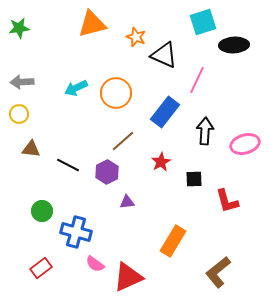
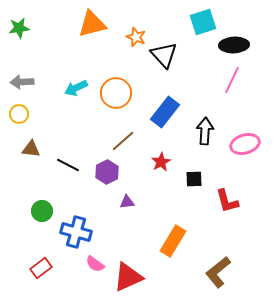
black triangle: rotated 24 degrees clockwise
pink line: moved 35 px right
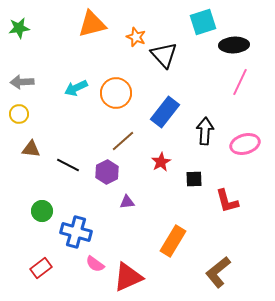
pink line: moved 8 px right, 2 px down
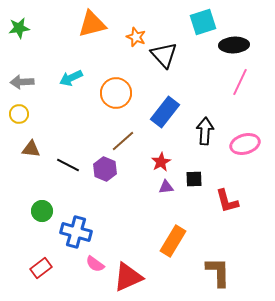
cyan arrow: moved 5 px left, 10 px up
purple hexagon: moved 2 px left, 3 px up; rotated 10 degrees counterclockwise
purple triangle: moved 39 px right, 15 px up
brown L-shape: rotated 128 degrees clockwise
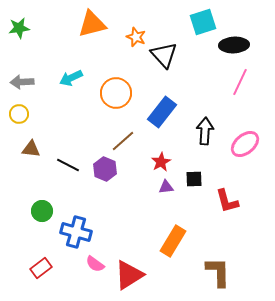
blue rectangle: moved 3 px left
pink ellipse: rotated 24 degrees counterclockwise
red triangle: moved 1 px right, 2 px up; rotated 8 degrees counterclockwise
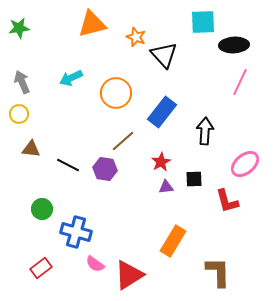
cyan square: rotated 16 degrees clockwise
gray arrow: rotated 70 degrees clockwise
pink ellipse: moved 20 px down
purple hexagon: rotated 15 degrees counterclockwise
green circle: moved 2 px up
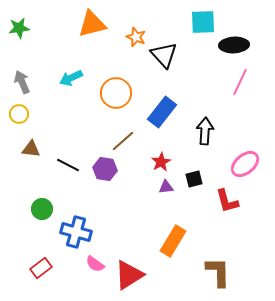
black square: rotated 12 degrees counterclockwise
